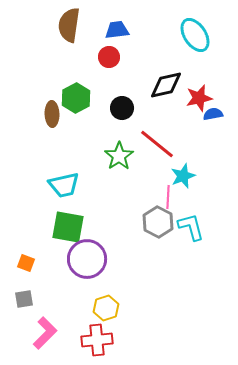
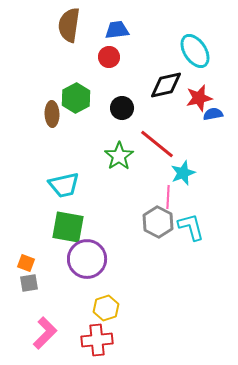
cyan ellipse: moved 16 px down
cyan star: moved 3 px up
gray square: moved 5 px right, 16 px up
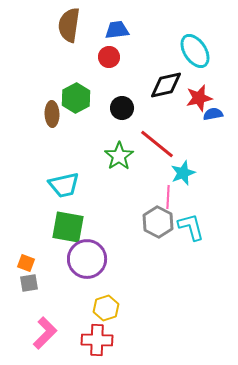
red cross: rotated 8 degrees clockwise
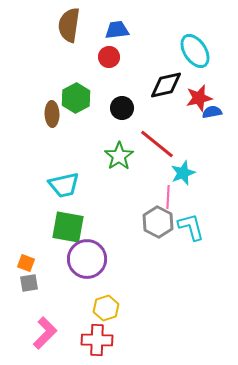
blue semicircle: moved 1 px left, 2 px up
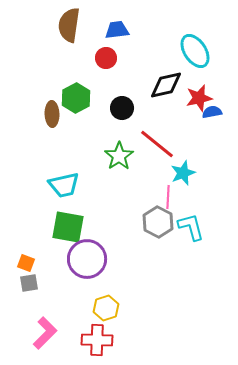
red circle: moved 3 px left, 1 px down
